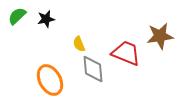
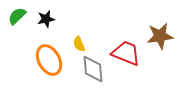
orange ellipse: moved 1 px left, 20 px up
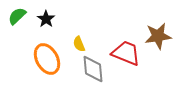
black star: rotated 24 degrees counterclockwise
brown star: moved 2 px left
orange ellipse: moved 2 px left, 1 px up
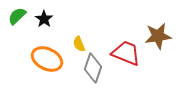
black star: moved 2 px left
orange ellipse: rotated 36 degrees counterclockwise
gray diamond: moved 1 px up; rotated 24 degrees clockwise
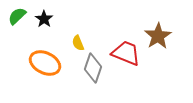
brown star: rotated 24 degrees counterclockwise
yellow semicircle: moved 1 px left, 1 px up
orange ellipse: moved 2 px left, 4 px down
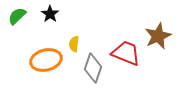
black star: moved 6 px right, 5 px up
brown star: rotated 8 degrees clockwise
yellow semicircle: moved 4 px left, 1 px down; rotated 28 degrees clockwise
orange ellipse: moved 1 px right, 3 px up; rotated 40 degrees counterclockwise
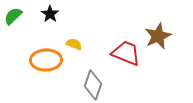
green semicircle: moved 4 px left
yellow semicircle: rotated 105 degrees clockwise
orange ellipse: rotated 12 degrees clockwise
gray diamond: moved 17 px down
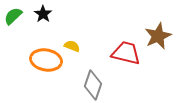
black star: moved 7 px left
yellow semicircle: moved 2 px left, 2 px down
red trapezoid: rotated 8 degrees counterclockwise
orange ellipse: rotated 12 degrees clockwise
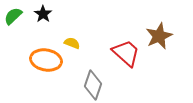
brown star: moved 1 px right
yellow semicircle: moved 3 px up
red trapezoid: rotated 28 degrees clockwise
